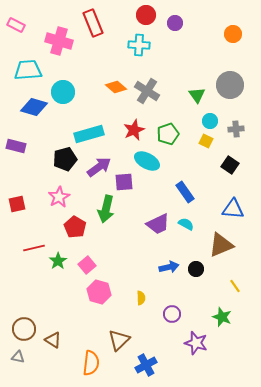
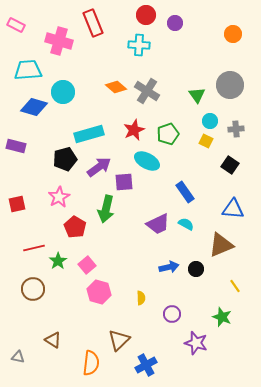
brown circle at (24, 329): moved 9 px right, 40 px up
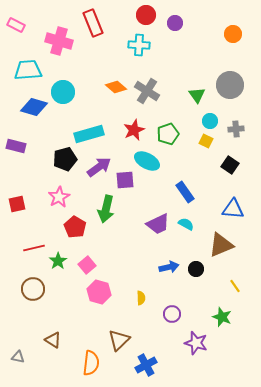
purple square at (124, 182): moved 1 px right, 2 px up
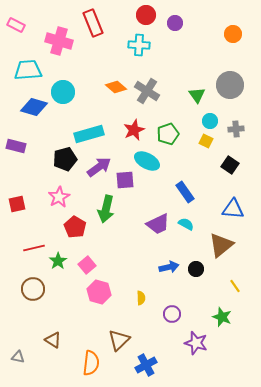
brown triangle at (221, 245): rotated 16 degrees counterclockwise
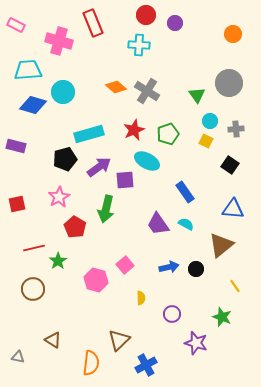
gray circle at (230, 85): moved 1 px left, 2 px up
blue diamond at (34, 107): moved 1 px left, 2 px up
purple trapezoid at (158, 224): rotated 80 degrees clockwise
pink square at (87, 265): moved 38 px right
pink hexagon at (99, 292): moved 3 px left, 12 px up
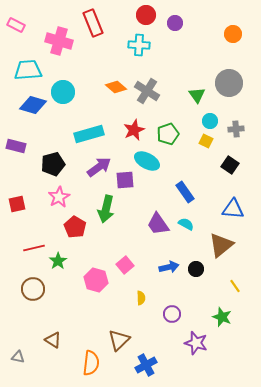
black pentagon at (65, 159): moved 12 px left, 5 px down
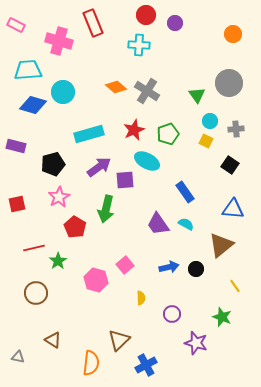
brown circle at (33, 289): moved 3 px right, 4 px down
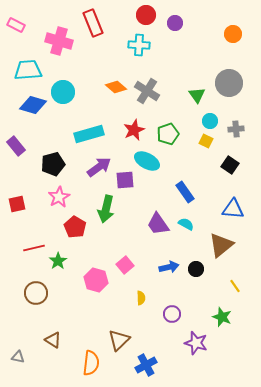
purple rectangle at (16, 146): rotated 36 degrees clockwise
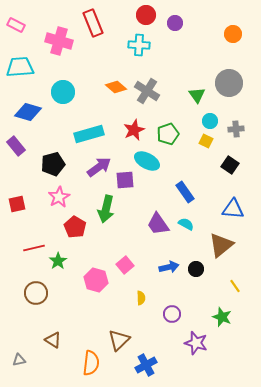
cyan trapezoid at (28, 70): moved 8 px left, 3 px up
blue diamond at (33, 105): moved 5 px left, 7 px down
gray triangle at (18, 357): moved 1 px right, 3 px down; rotated 24 degrees counterclockwise
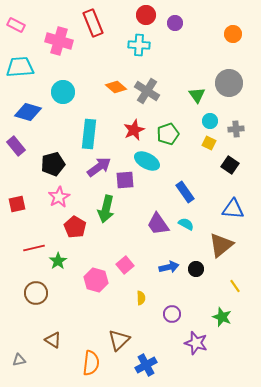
cyan rectangle at (89, 134): rotated 68 degrees counterclockwise
yellow square at (206, 141): moved 3 px right, 2 px down
